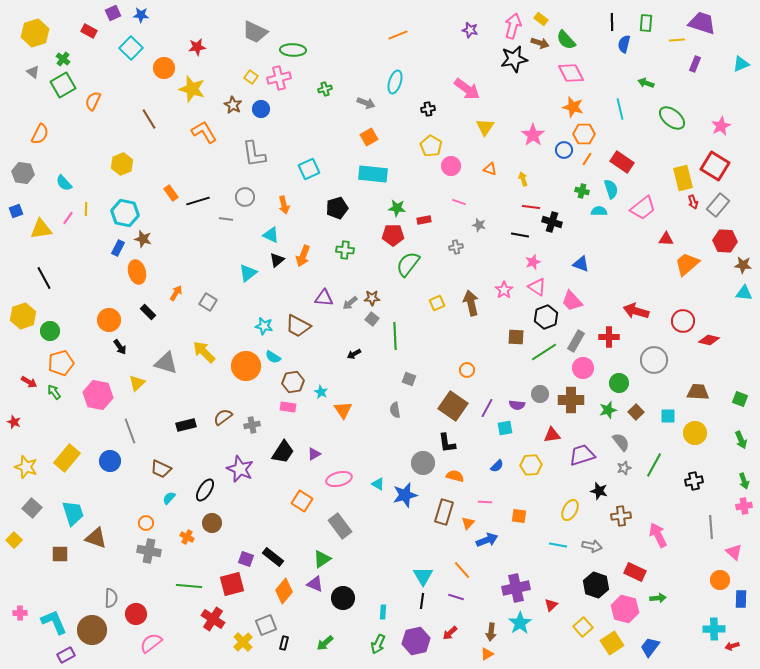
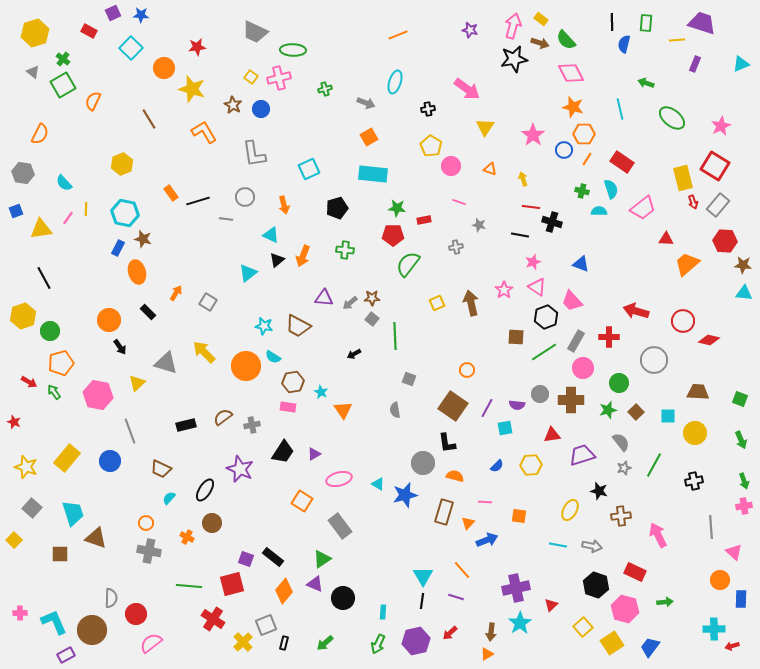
green arrow at (658, 598): moved 7 px right, 4 px down
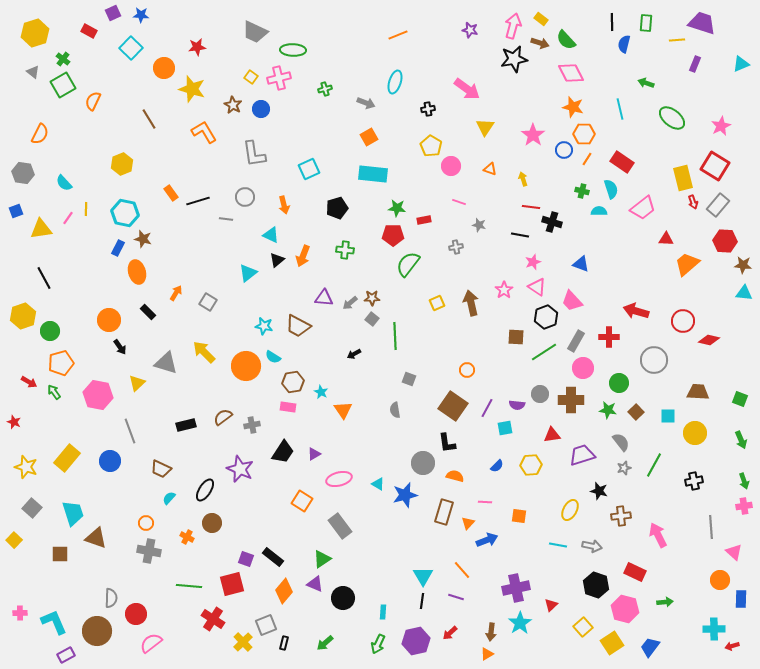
green star at (608, 410): rotated 24 degrees clockwise
brown circle at (92, 630): moved 5 px right, 1 px down
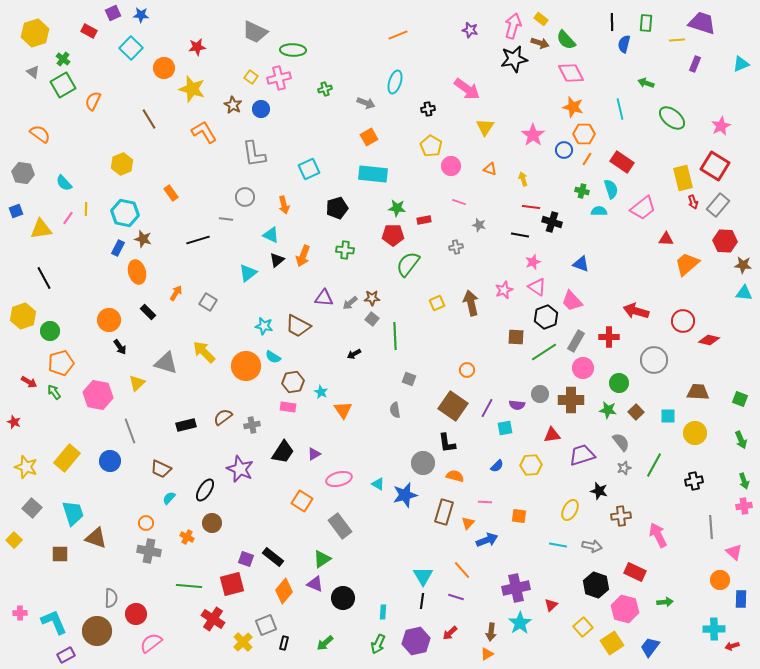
orange semicircle at (40, 134): rotated 80 degrees counterclockwise
black line at (198, 201): moved 39 px down
pink star at (504, 290): rotated 12 degrees clockwise
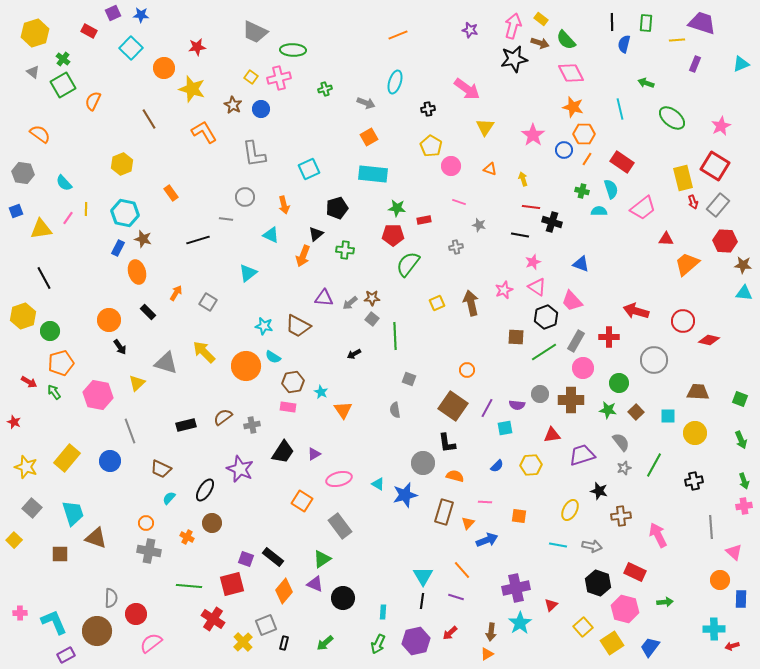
black triangle at (277, 260): moved 39 px right, 26 px up
black hexagon at (596, 585): moved 2 px right, 2 px up
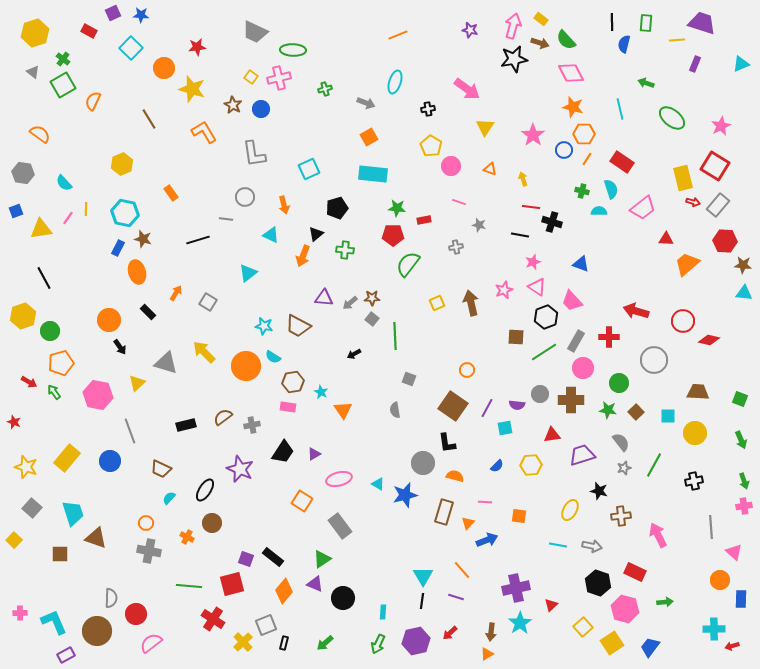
red arrow at (693, 202): rotated 56 degrees counterclockwise
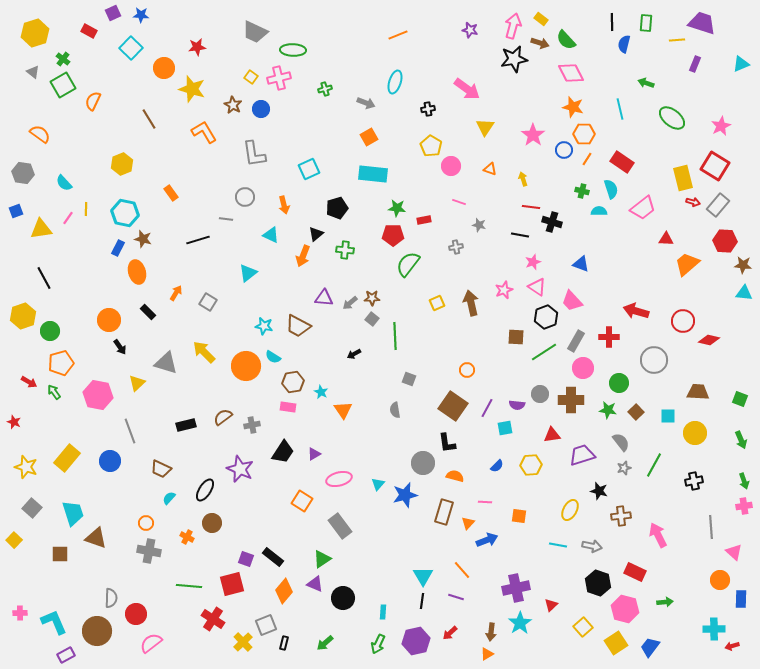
cyan triangle at (378, 484): rotated 40 degrees clockwise
yellow square at (612, 643): moved 4 px right
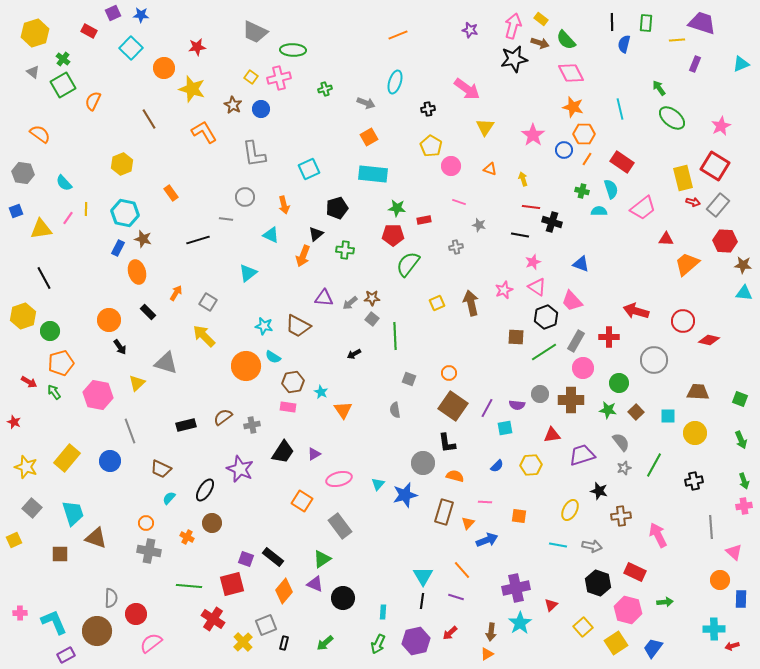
green arrow at (646, 83): moved 13 px right, 5 px down; rotated 35 degrees clockwise
yellow arrow at (204, 352): moved 16 px up
orange circle at (467, 370): moved 18 px left, 3 px down
yellow square at (14, 540): rotated 21 degrees clockwise
pink hexagon at (625, 609): moved 3 px right, 1 px down
blue trapezoid at (650, 647): moved 3 px right, 1 px down
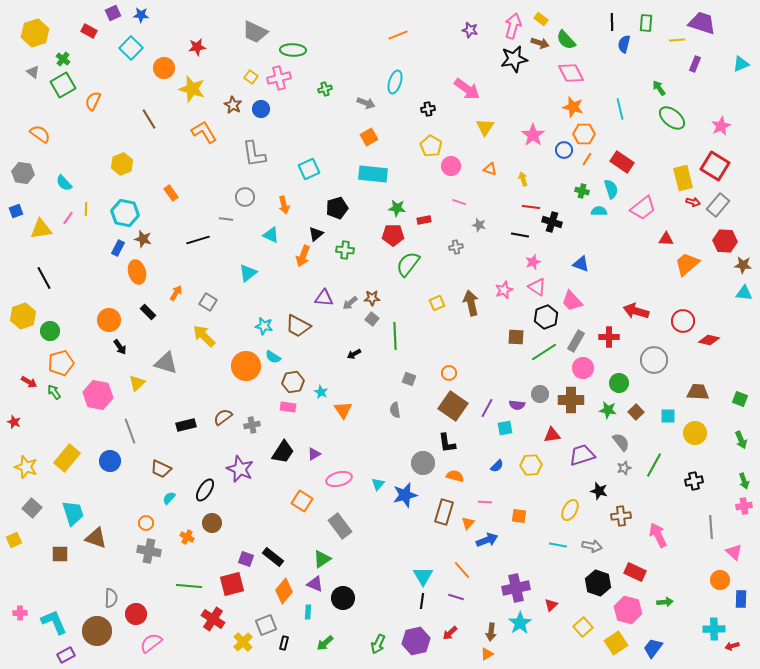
cyan rectangle at (383, 612): moved 75 px left
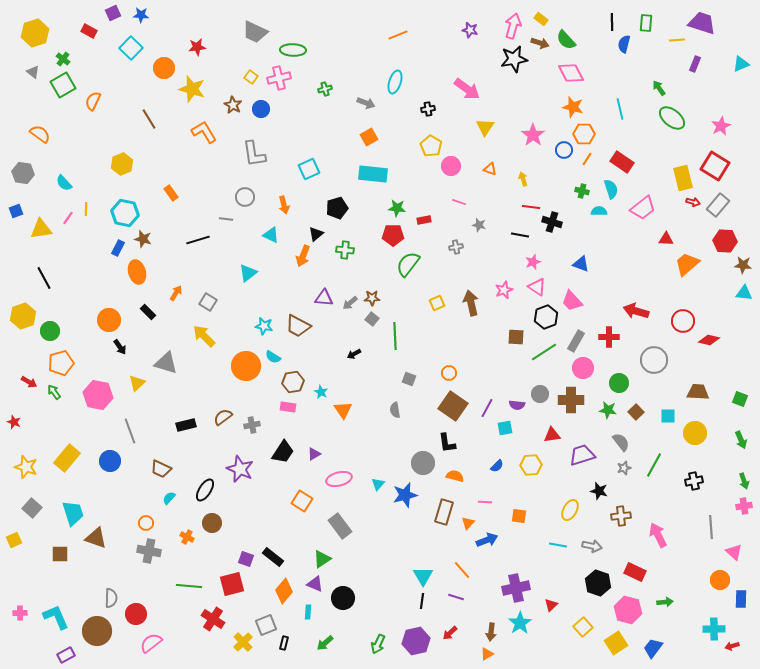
cyan L-shape at (54, 622): moved 2 px right, 5 px up
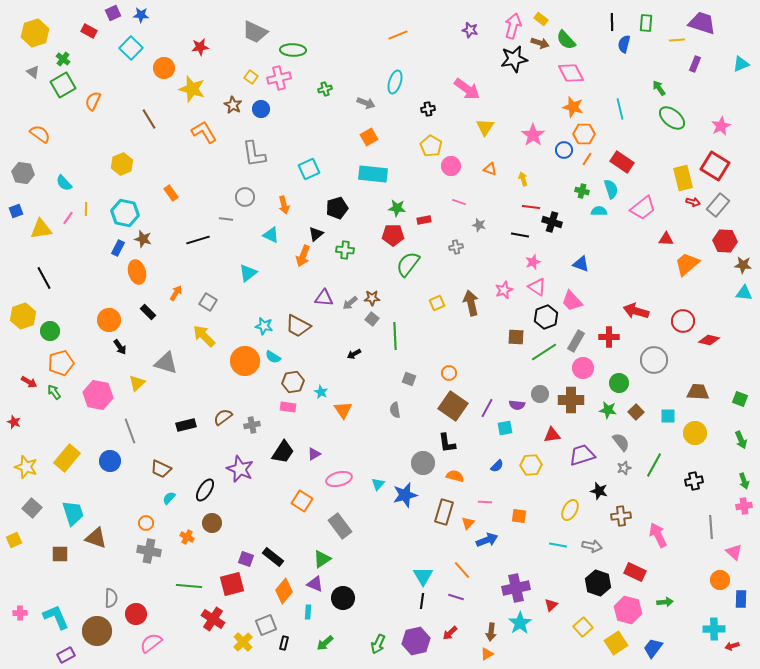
red star at (197, 47): moved 3 px right
orange circle at (246, 366): moved 1 px left, 5 px up
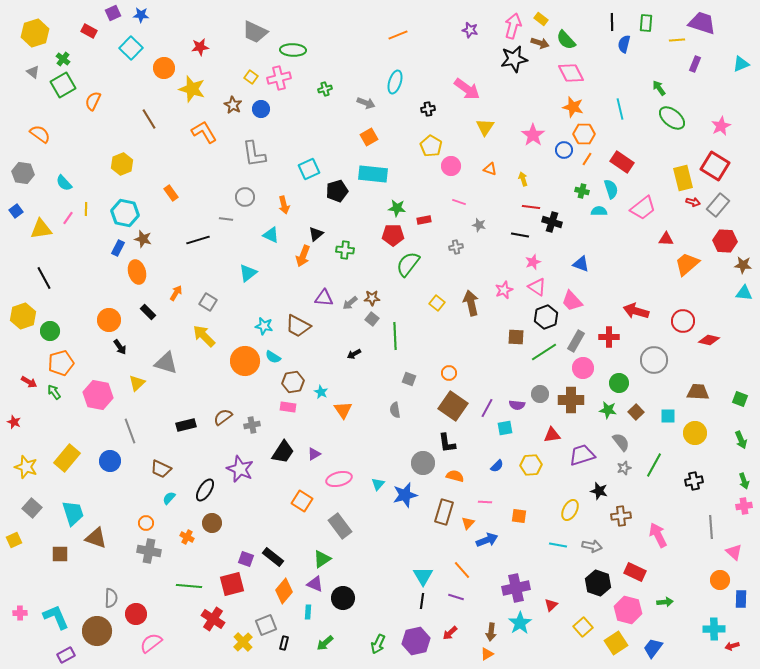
black pentagon at (337, 208): moved 17 px up
blue square at (16, 211): rotated 16 degrees counterclockwise
yellow square at (437, 303): rotated 28 degrees counterclockwise
